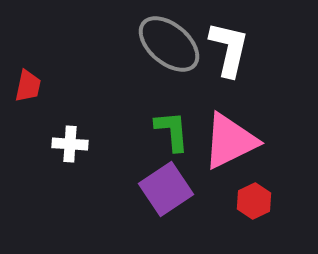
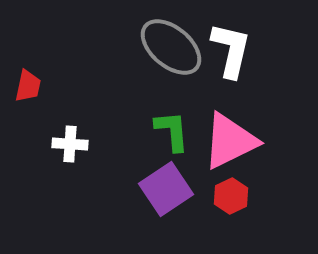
gray ellipse: moved 2 px right, 3 px down
white L-shape: moved 2 px right, 1 px down
red hexagon: moved 23 px left, 5 px up
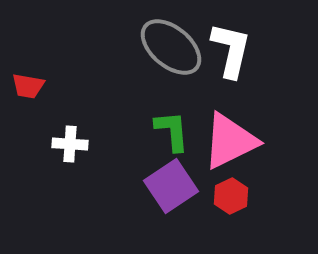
red trapezoid: rotated 88 degrees clockwise
purple square: moved 5 px right, 3 px up
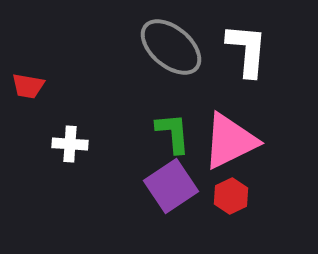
white L-shape: moved 16 px right; rotated 8 degrees counterclockwise
green L-shape: moved 1 px right, 2 px down
